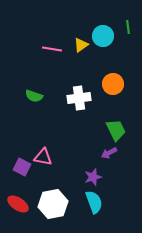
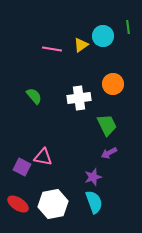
green semicircle: rotated 150 degrees counterclockwise
green trapezoid: moved 9 px left, 5 px up
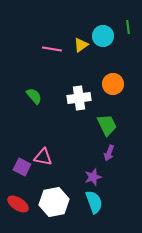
purple arrow: rotated 42 degrees counterclockwise
white hexagon: moved 1 px right, 2 px up
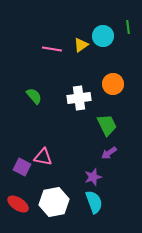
purple arrow: rotated 35 degrees clockwise
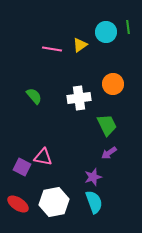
cyan circle: moved 3 px right, 4 px up
yellow triangle: moved 1 px left
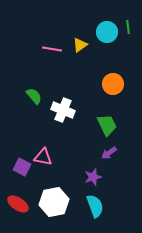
cyan circle: moved 1 px right
white cross: moved 16 px left, 12 px down; rotated 30 degrees clockwise
cyan semicircle: moved 1 px right, 4 px down
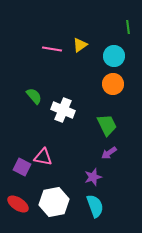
cyan circle: moved 7 px right, 24 px down
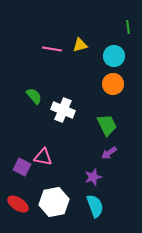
yellow triangle: rotated 21 degrees clockwise
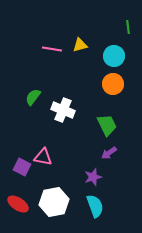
green semicircle: moved 1 px left, 1 px down; rotated 102 degrees counterclockwise
